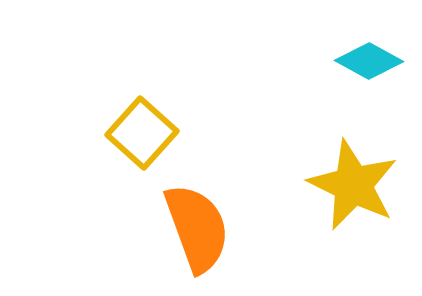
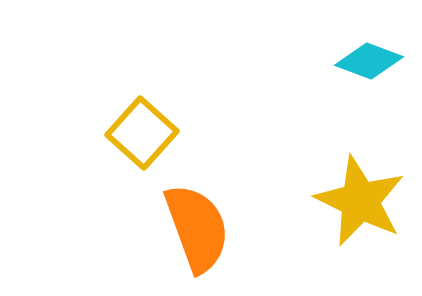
cyan diamond: rotated 8 degrees counterclockwise
yellow star: moved 7 px right, 16 px down
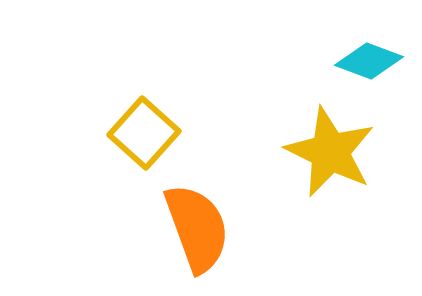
yellow square: moved 2 px right
yellow star: moved 30 px left, 49 px up
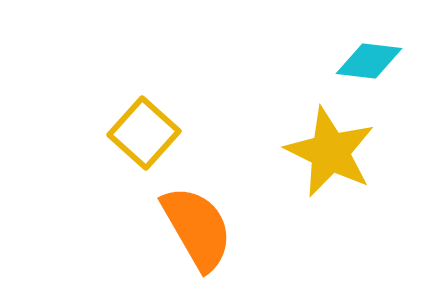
cyan diamond: rotated 14 degrees counterclockwise
orange semicircle: rotated 10 degrees counterclockwise
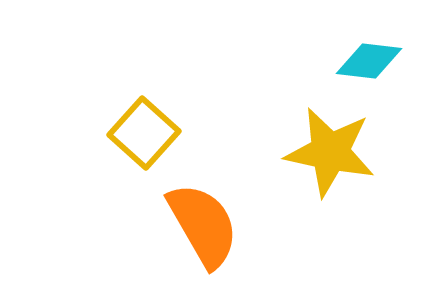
yellow star: rotated 14 degrees counterclockwise
orange semicircle: moved 6 px right, 3 px up
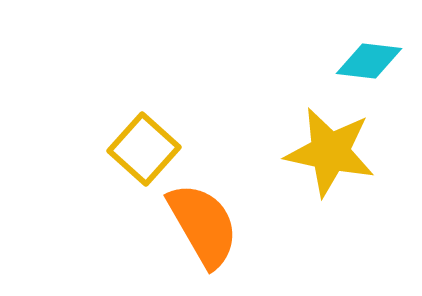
yellow square: moved 16 px down
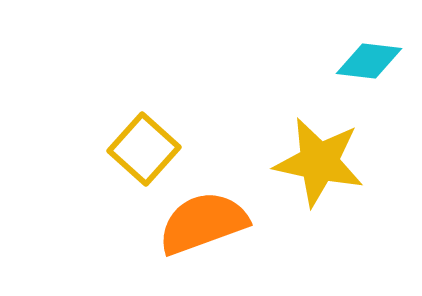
yellow star: moved 11 px left, 10 px down
orange semicircle: moved 2 px up; rotated 80 degrees counterclockwise
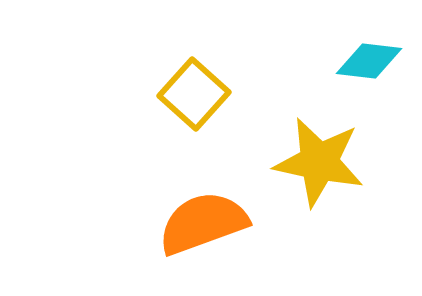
yellow square: moved 50 px right, 55 px up
